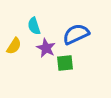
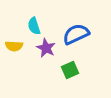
yellow semicircle: rotated 60 degrees clockwise
green square: moved 5 px right, 7 px down; rotated 18 degrees counterclockwise
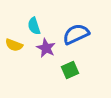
yellow semicircle: moved 1 px up; rotated 18 degrees clockwise
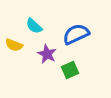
cyan semicircle: rotated 30 degrees counterclockwise
purple star: moved 1 px right, 6 px down
